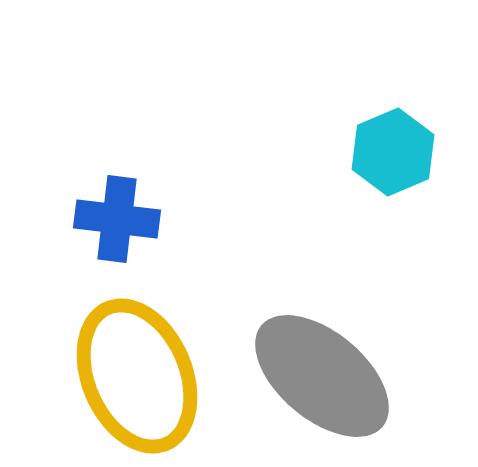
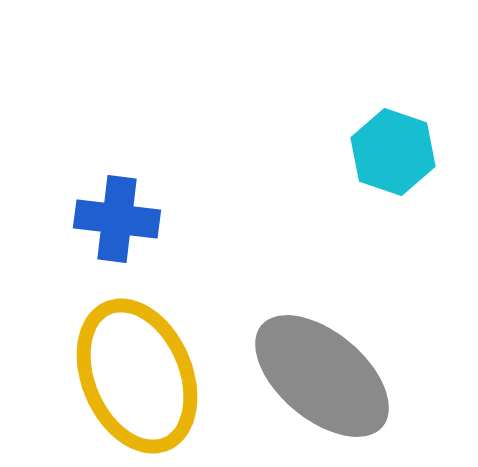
cyan hexagon: rotated 18 degrees counterclockwise
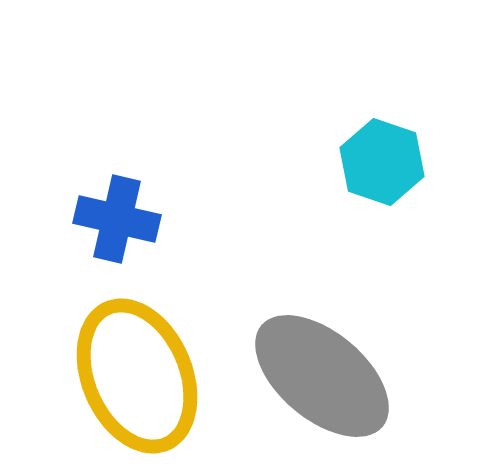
cyan hexagon: moved 11 px left, 10 px down
blue cross: rotated 6 degrees clockwise
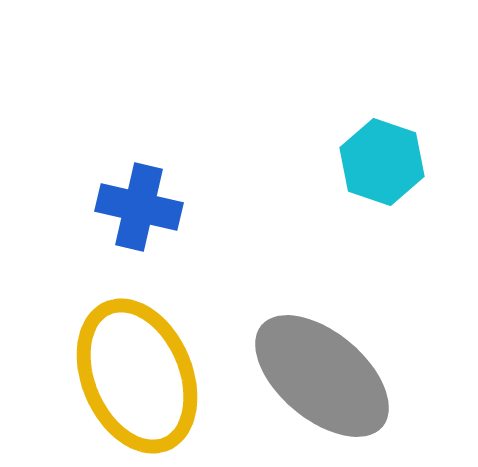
blue cross: moved 22 px right, 12 px up
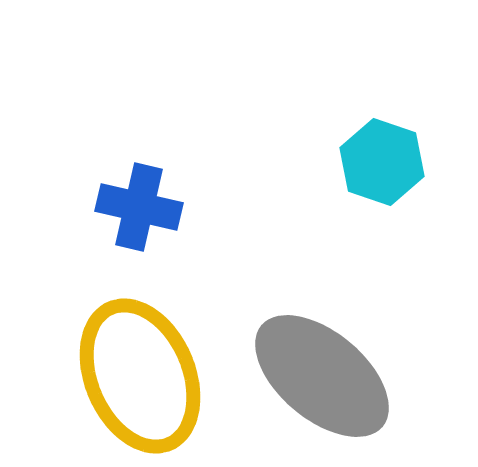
yellow ellipse: moved 3 px right
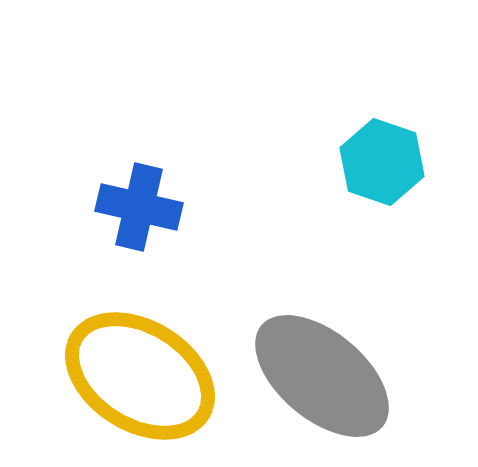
yellow ellipse: rotated 35 degrees counterclockwise
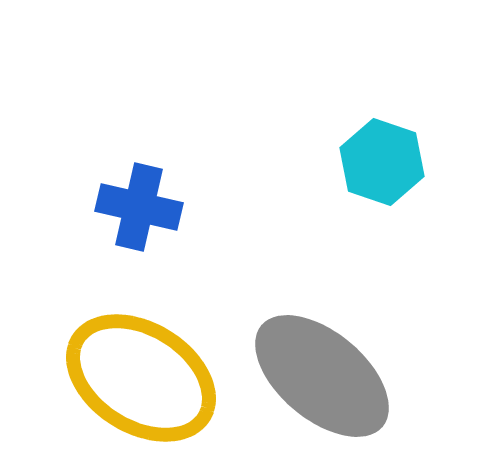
yellow ellipse: moved 1 px right, 2 px down
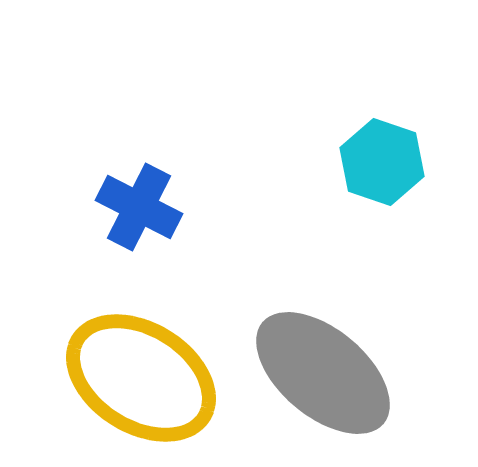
blue cross: rotated 14 degrees clockwise
gray ellipse: moved 1 px right, 3 px up
